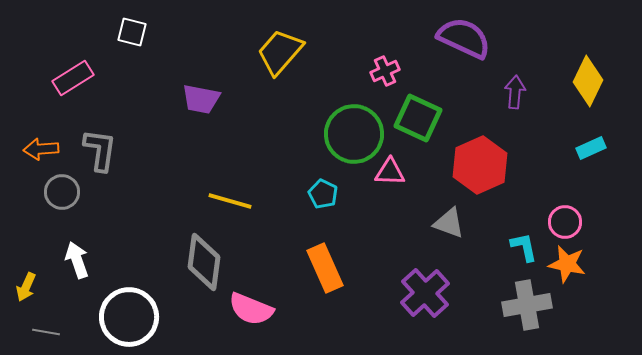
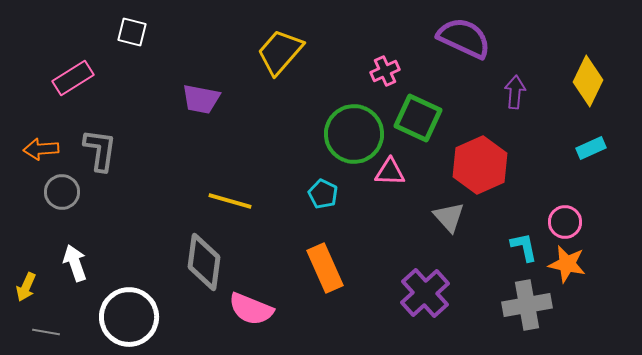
gray triangle: moved 6 px up; rotated 28 degrees clockwise
white arrow: moved 2 px left, 3 px down
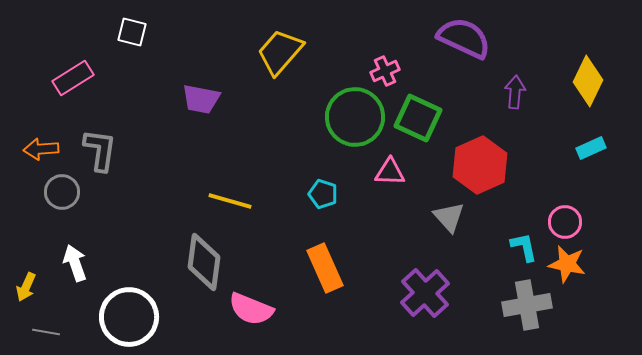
green circle: moved 1 px right, 17 px up
cyan pentagon: rotated 8 degrees counterclockwise
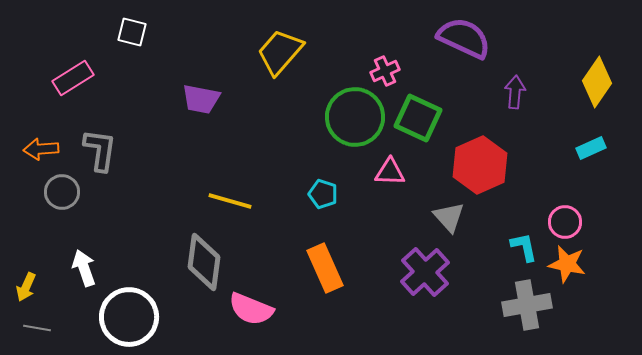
yellow diamond: moved 9 px right, 1 px down; rotated 9 degrees clockwise
white arrow: moved 9 px right, 5 px down
purple cross: moved 21 px up
gray line: moved 9 px left, 4 px up
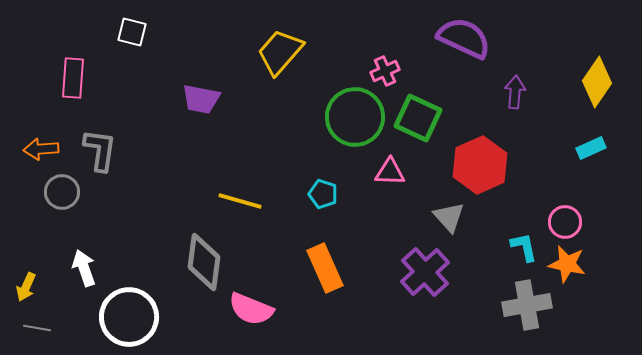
pink rectangle: rotated 54 degrees counterclockwise
yellow line: moved 10 px right
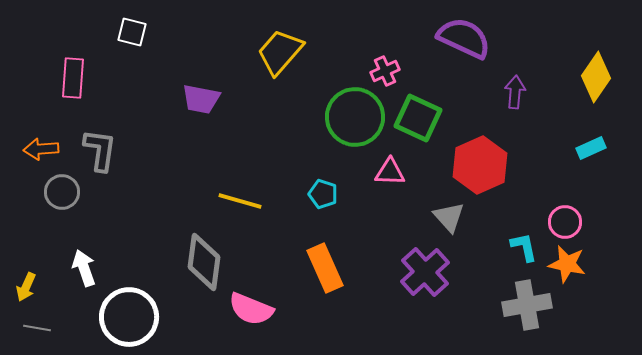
yellow diamond: moved 1 px left, 5 px up
